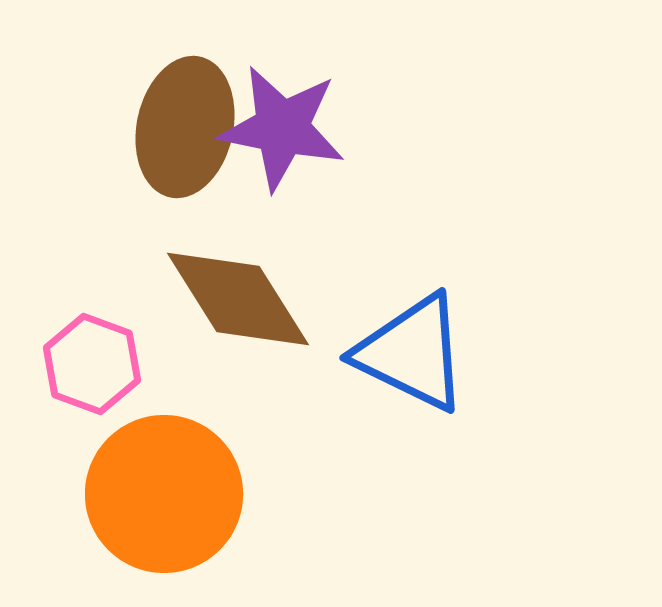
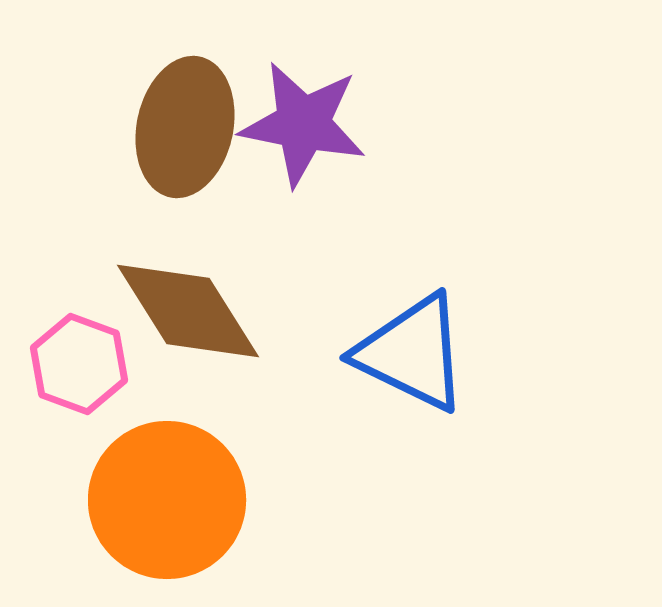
purple star: moved 21 px right, 4 px up
brown diamond: moved 50 px left, 12 px down
pink hexagon: moved 13 px left
orange circle: moved 3 px right, 6 px down
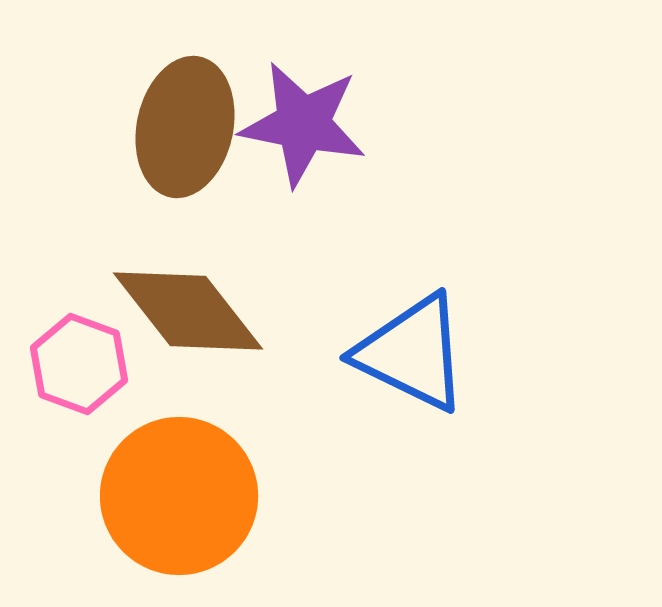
brown diamond: rotated 6 degrees counterclockwise
orange circle: moved 12 px right, 4 px up
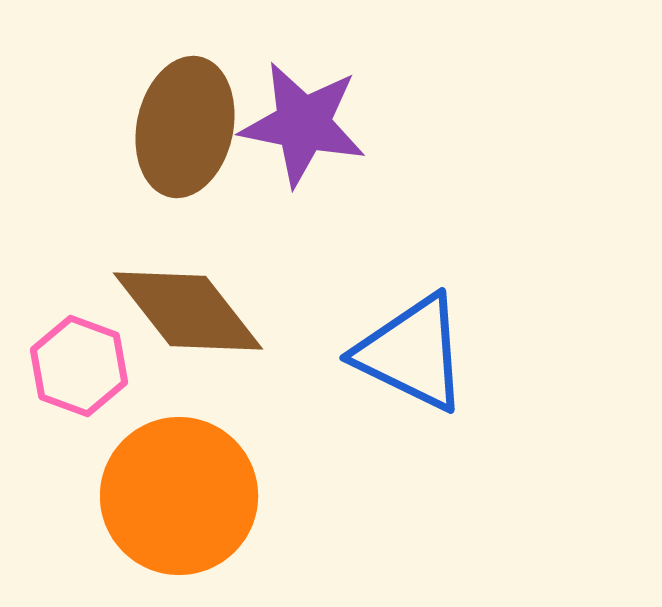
pink hexagon: moved 2 px down
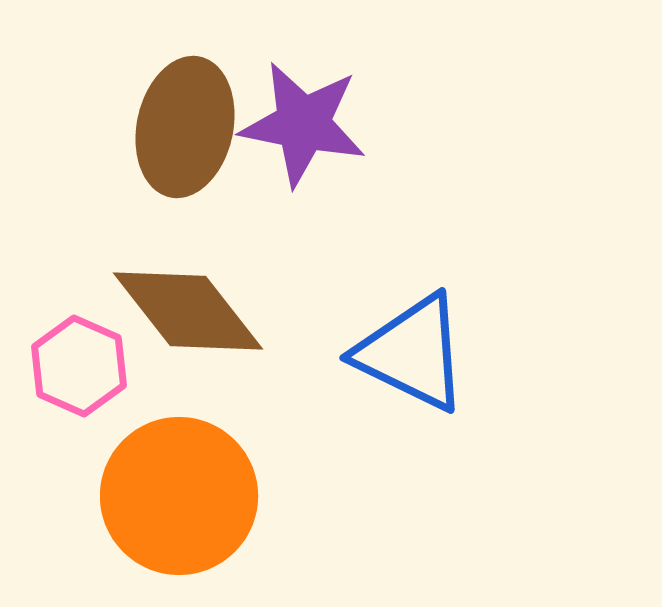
pink hexagon: rotated 4 degrees clockwise
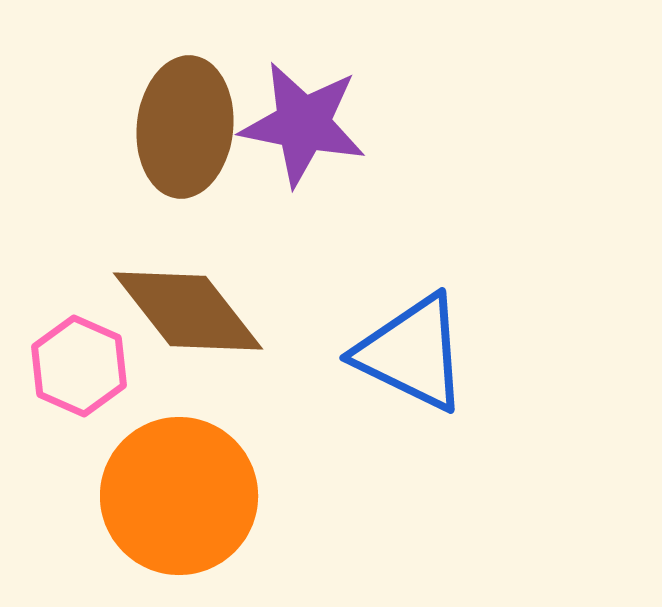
brown ellipse: rotated 6 degrees counterclockwise
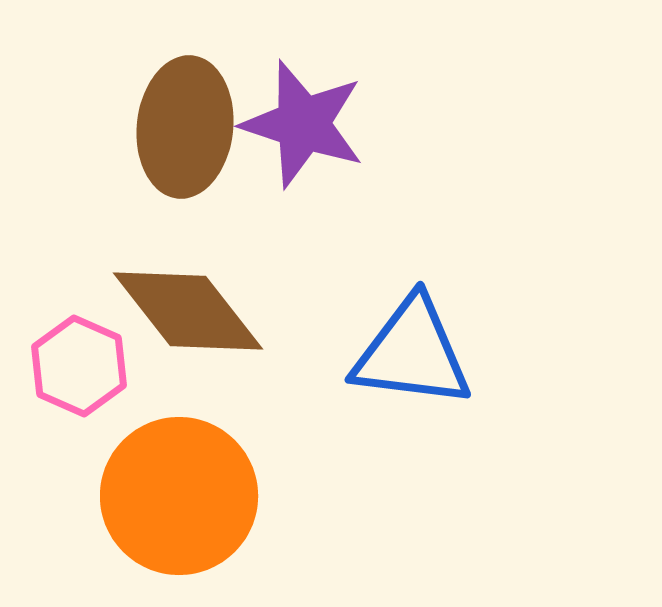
purple star: rotated 7 degrees clockwise
blue triangle: rotated 19 degrees counterclockwise
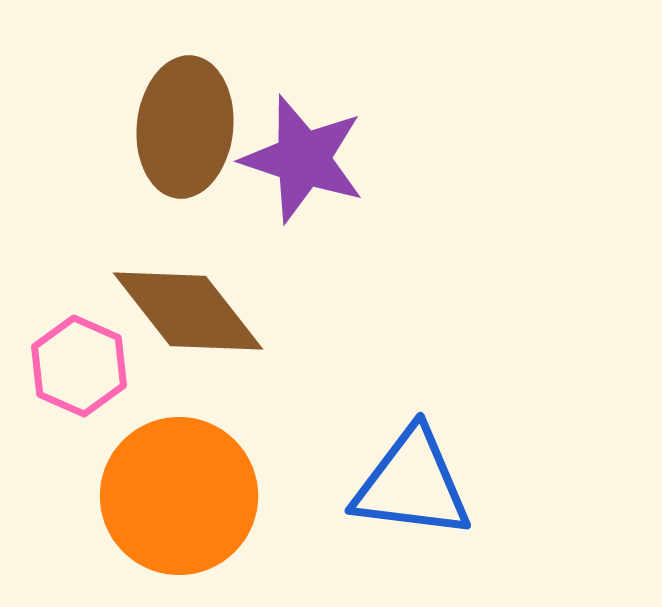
purple star: moved 35 px down
blue triangle: moved 131 px down
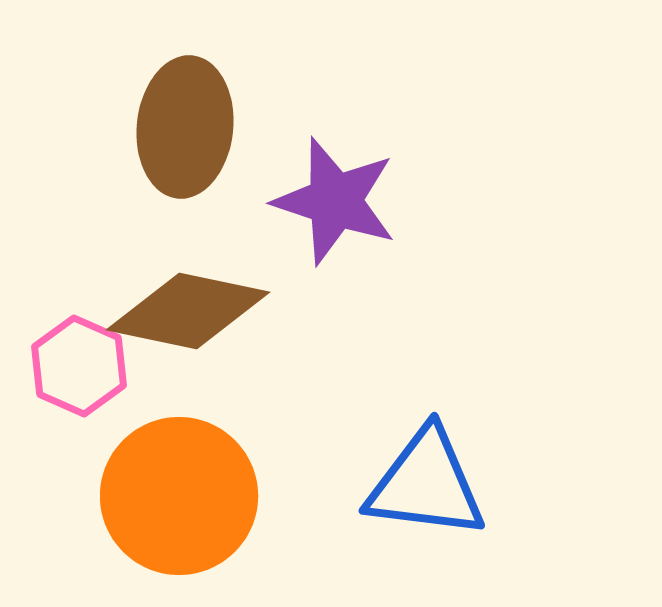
purple star: moved 32 px right, 42 px down
brown diamond: rotated 40 degrees counterclockwise
blue triangle: moved 14 px right
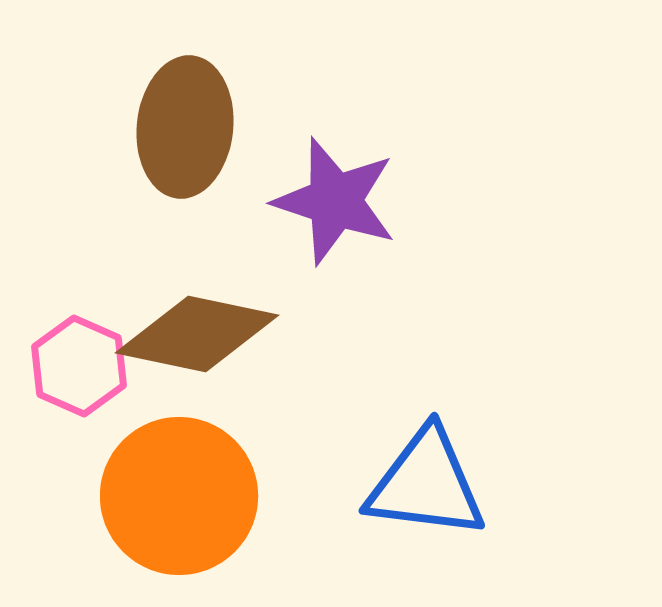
brown diamond: moved 9 px right, 23 px down
